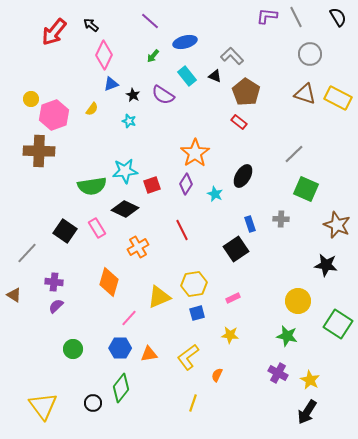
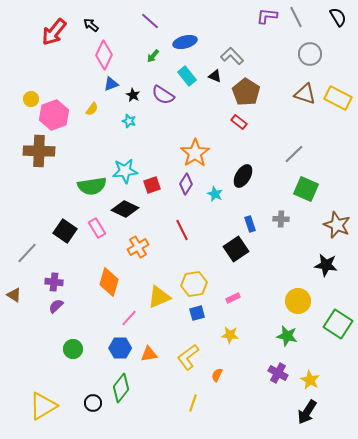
yellow triangle at (43, 406): rotated 36 degrees clockwise
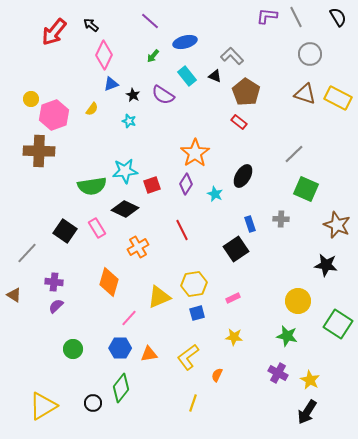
yellow star at (230, 335): moved 4 px right, 2 px down
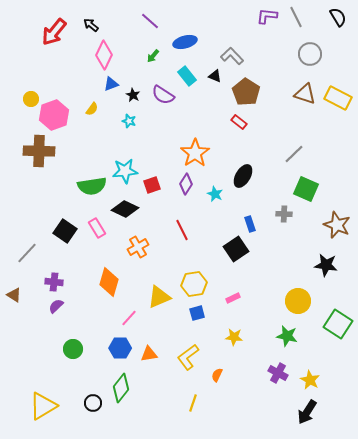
gray cross at (281, 219): moved 3 px right, 5 px up
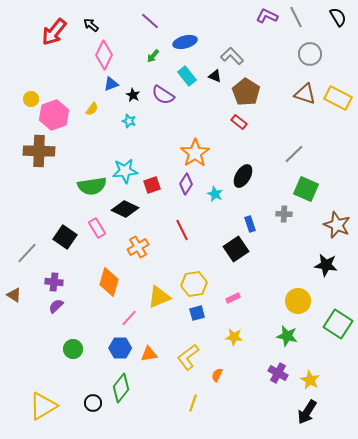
purple L-shape at (267, 16): rotated 20 degrees clockwise
black square at (65, 231): moved 6 px down
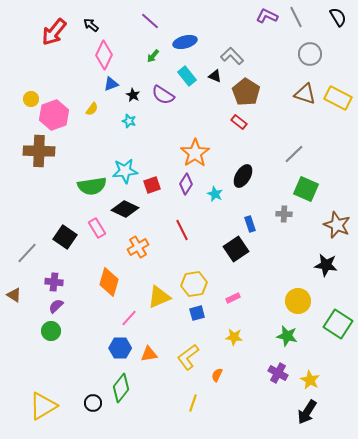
green circle at (73, 349): moved 22 px left, 18 px up
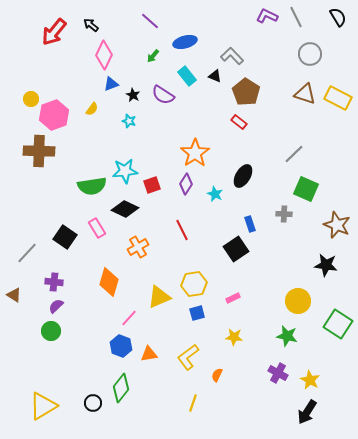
blue hexagon at (120, 348): moved 1 px right, 2 px up; rotated 20 degrees clockwise
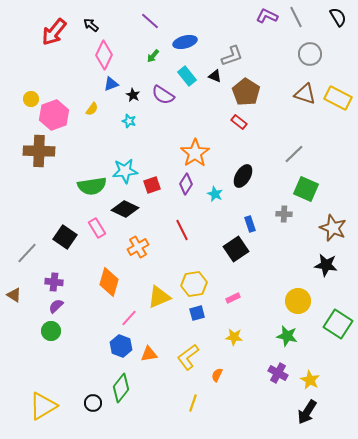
gray L-shape at (232, 56): rotated 115 degrees clockwise
brown star at (337, 225): moved 4 px left, 3 px down
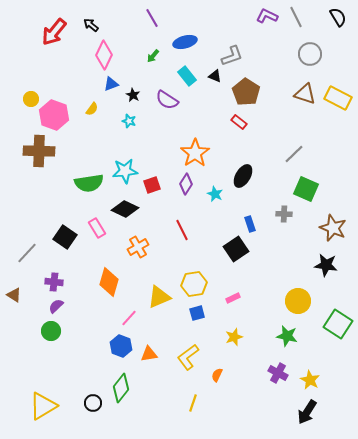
purple line at (150, 21): moved 2 px right, 3 px up; rotated 18 degrees clockwise
purple semicircle at (163, 95): moved 4 px right, 5 px down
pink hexagon at (54, 115): rotated 20 degrees counterclockwise
green semicircle at (92, 186): moved 3 px left, 3 px up
yellow star at (234, 337): rotated 24 degrees counterclockwise
